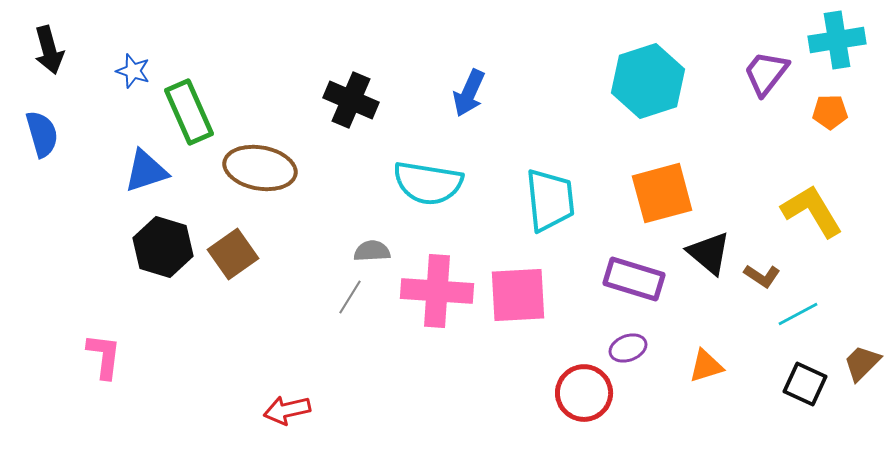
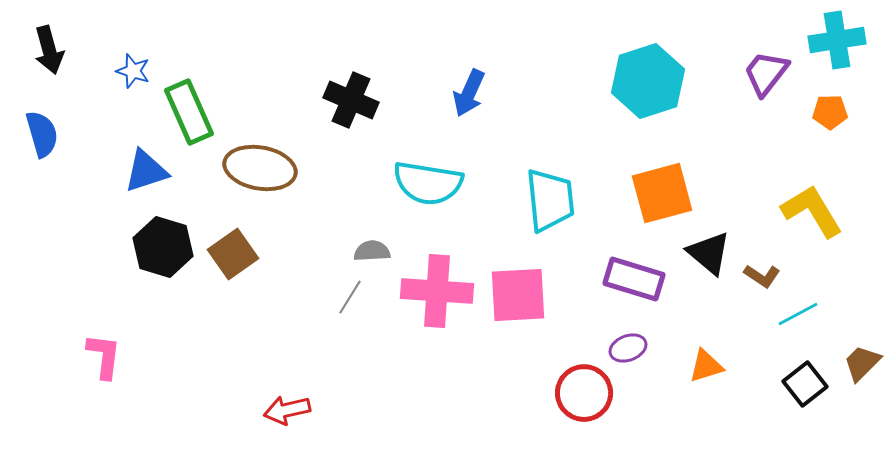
black square: rotated 27 degrees clockwise
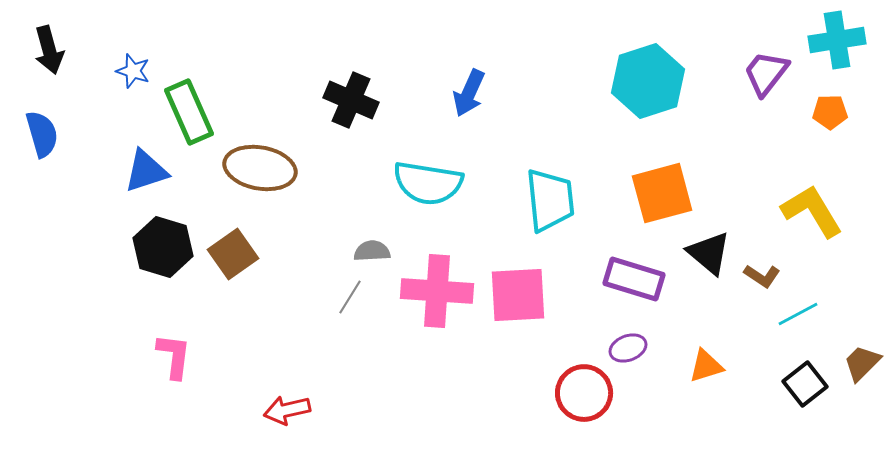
pink L-shape: moved 70 px right
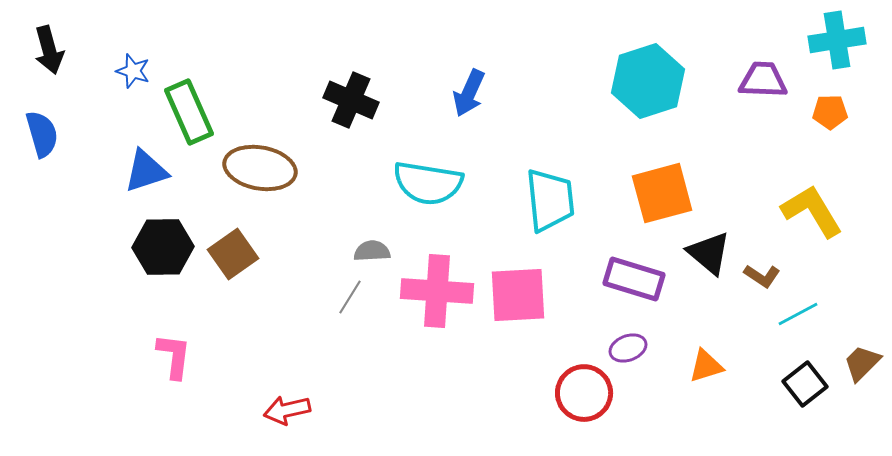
purple trapezoid: moved 3 px left, 7 px down; rotated 54 degrees clockwise
black hexagon: rotated 18 degrees counterclockwise
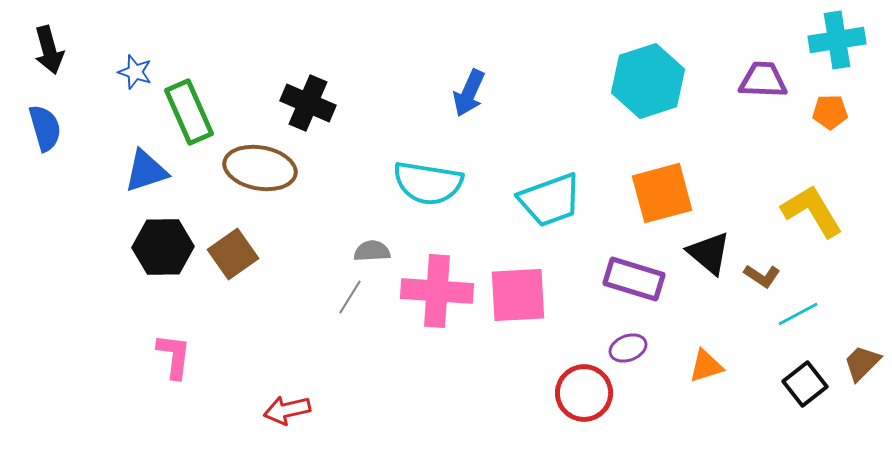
blue star: moved 2 px right, 1 px down
black cross: moved 43 px left, 3 px down
blue semicircle: moved 3 px right, 6 px up
cyan trapezoid: rotated 76 degrees clockwise
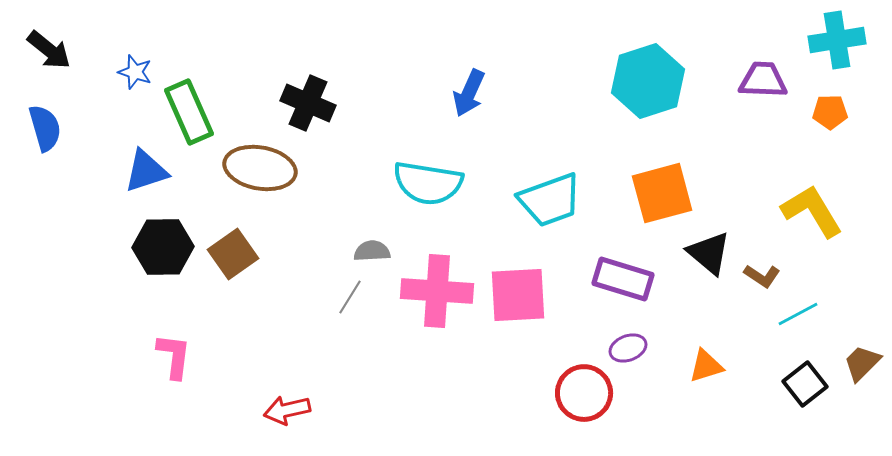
black arrow: rotated 36 degrees counterclockwise
purple rectangle: moved 11 px left
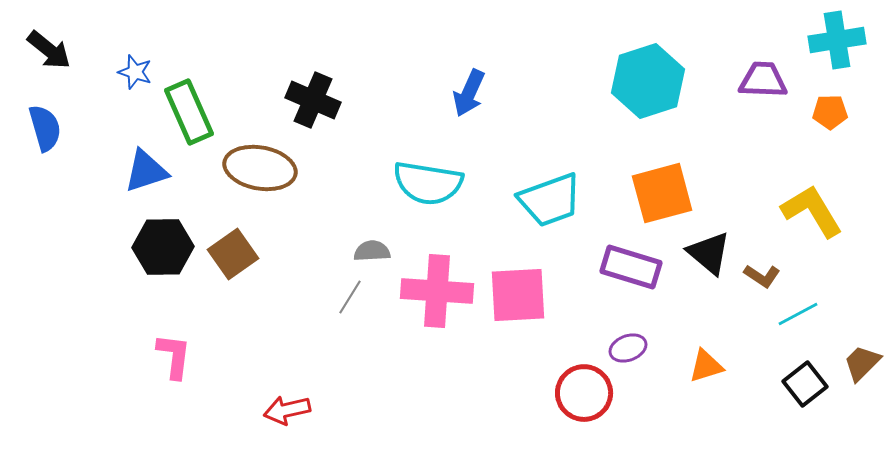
black cross: moved 5 px right, 3 px up
purple rectangle: moved 8 px right, 12 px up
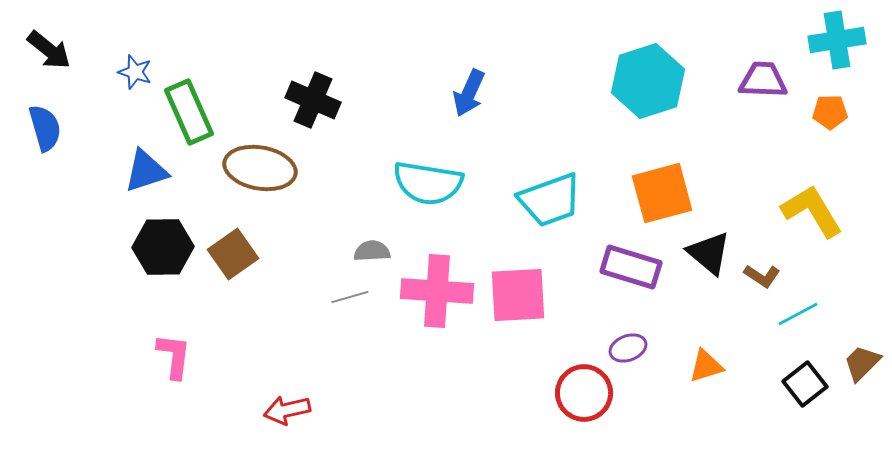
gray line: rotated 42 degrees clockwise
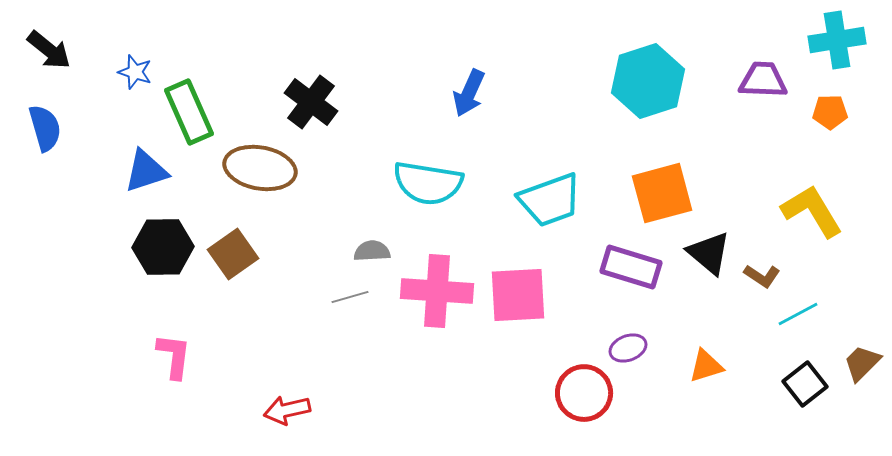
black cross: moved 2 px left, 2 px down; rotated 14 degrees clockwise
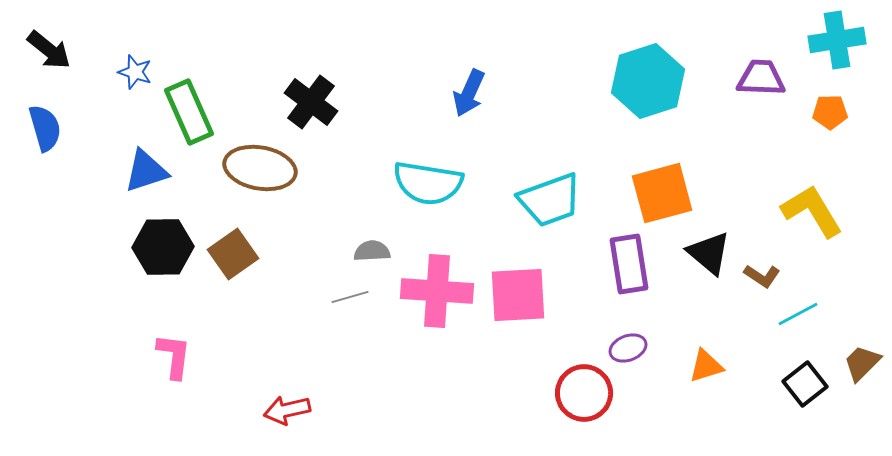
purple trapezoid: moved 2 px left, 2 px up
purple rectangle: moved 2 px left, 3 px up; rotated 64 degrees clockwise
